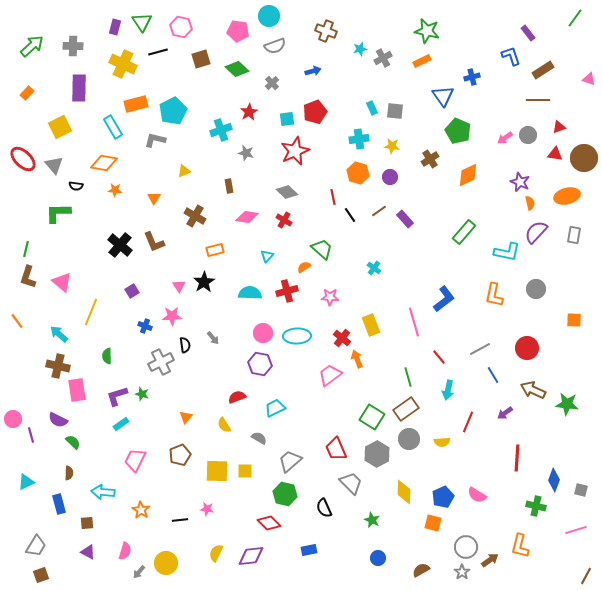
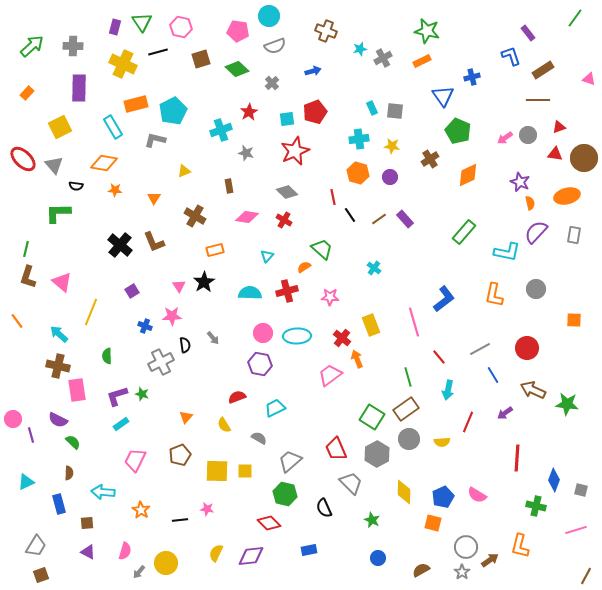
brown line at (379, 211): moved 8 px down
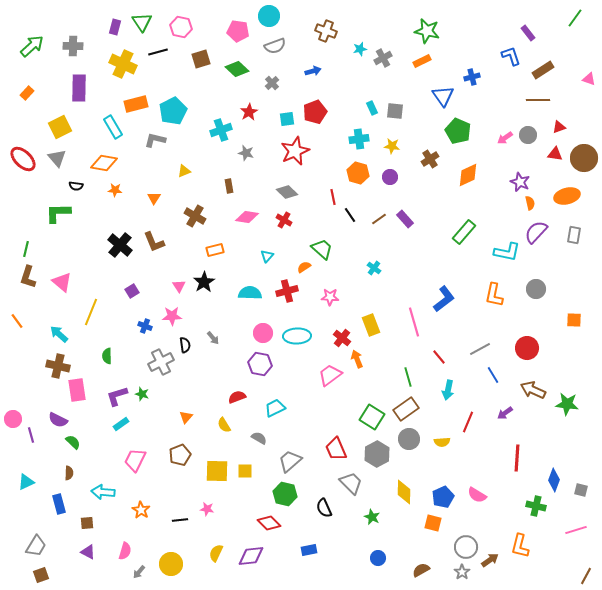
gray triangle at (54, 165): moved 3 px right, 7 px up
green star at (372, 520): moved 3 px up
yellow circle at (166, 563): moved 5 px right, 1 px down
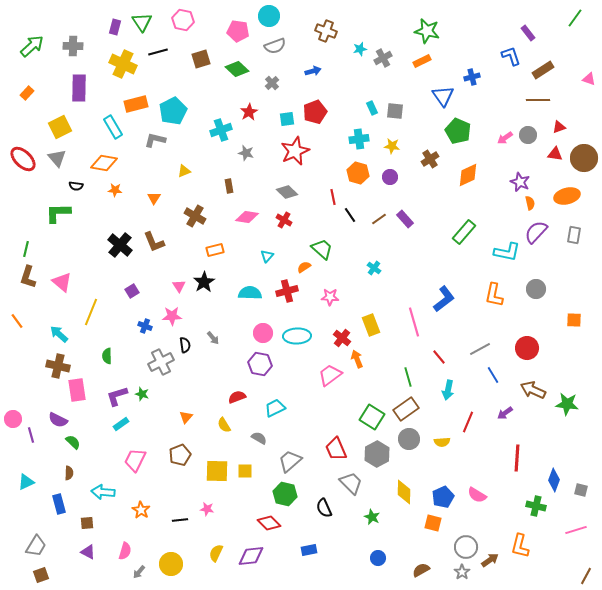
pink hexagon at (181, 27): moved 2 px right, 7 px up
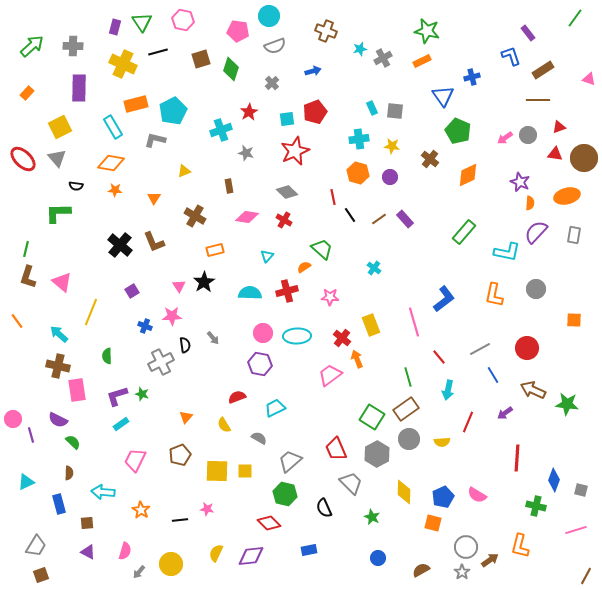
green diamond at (237, 69): moved 6 px left; rotated 65 degrees clockwise
brown cross at (430, 159): rotated 18 degrees counterclockwise
orange diamond at (104, 163): moved 7 px right
orange semicircle at (530, 203): rotated 16 degrees clockwise
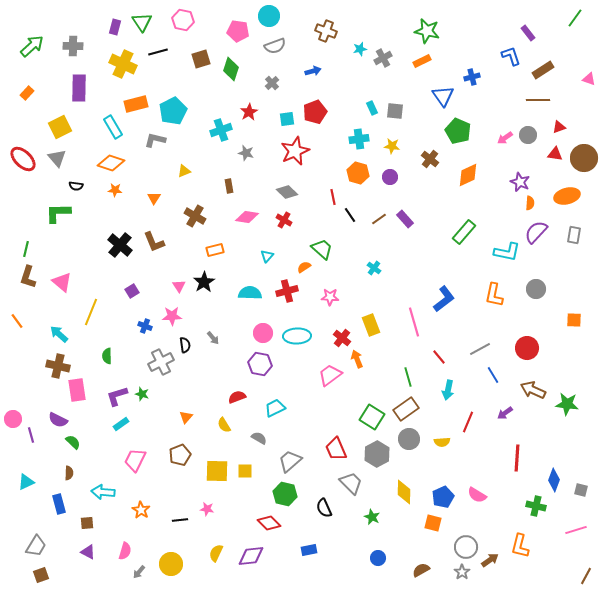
orange diamond at (111, 163): rotated 8 degrees clockwise
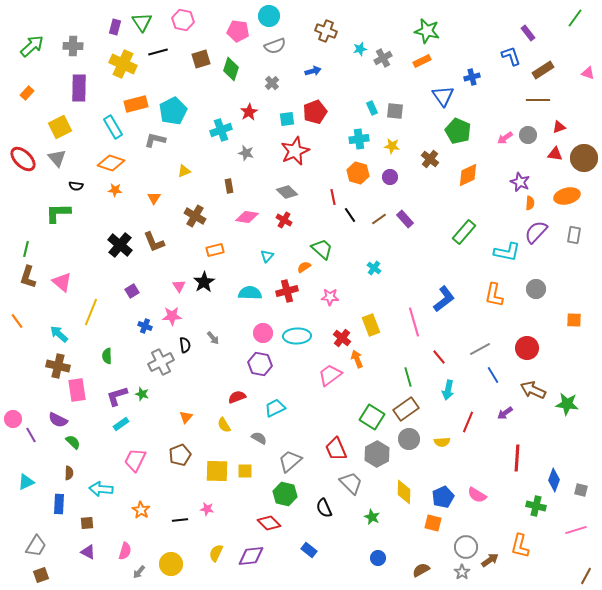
pink triangle at (589, 79): moved 1 px left, 6 px up
purple line at (31, 435): rotated 14 degrees counterclockwise
cyan arrow at (103, 492): moved 2 px left, 3 px up
blue rectangle at (59, 504): rotated 18 degrees clockwise
blue rectangle at (309, 550): rotated 49 degrees clockwise
